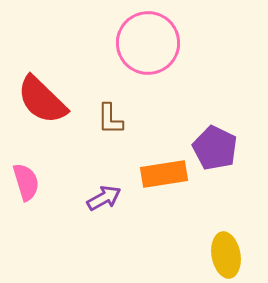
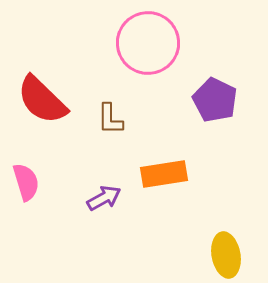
purple pentagon: moved 48 px up
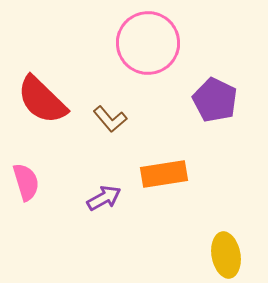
brown L-shape: rotated 40 degrees counterclockwise
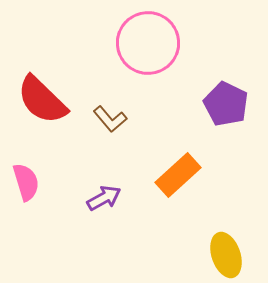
purple pentagon: moved 11 px right, 4 px down
orange rectangle: moved 14 px right, 1 px down; rotated 33 degrees counterclockwise
yellow ellipse: rotated 9 degrees counterclockwise
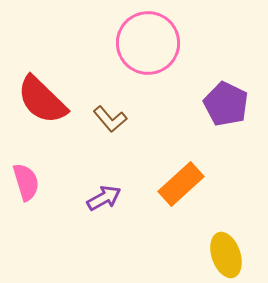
orange rectangle: moved 3 px right, 9 px down
